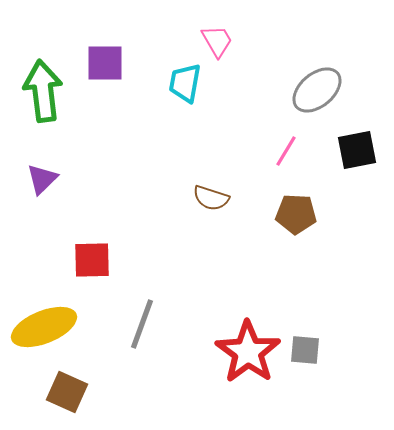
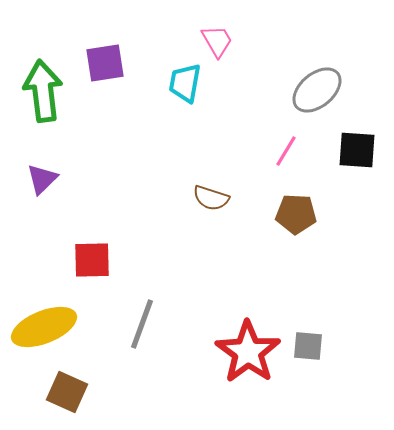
purple square: rotated 9 degrees counterclockwise
black square: rotated 15 degrees clockwise
gray square: moved 3 px right, 4 px up
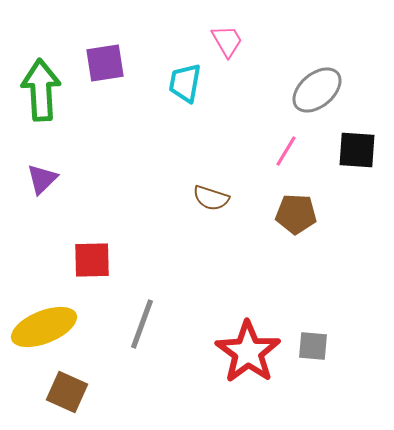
pink trapezoid: moved 10 px right
green arrow: moved 2 px left, 1 px up; rotated 4 degrees clockwise
gray square: moved 5 px right
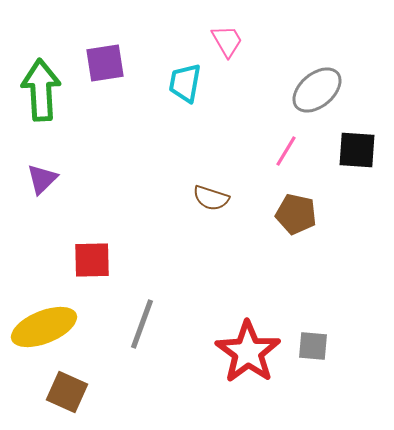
brown pentagon: rotated 9 degrees clockwise
